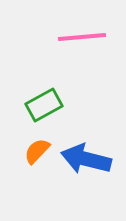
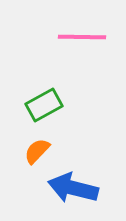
pink line: rotated 6 degrees clockwise
blue arrow: moved 13 px left, 29 px down
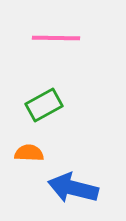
pink line: moved 26 px left, 1 px down
orange semicircle: moved 8 px left, 2 px down; rotated 48 degrees clockwise
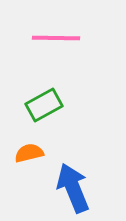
orange semicircle: rotated 16 degrees counterclockwise
blue arrow: rotated 54 degrees clockwise
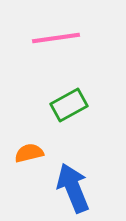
pink line: rotated 9 degrees counterclockwise
green rectangle: moved 25 px right
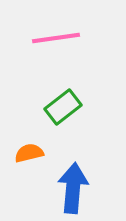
green rectangle: moved 6 px left, 2 px down; rotated 9 degrees counterclockwise
blue arrow: rotated 27 degrees clockwise
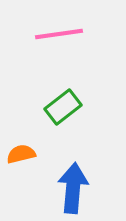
pink line: moved 3 px right, 4 px up
orange semicircle: moved 8 px left, 1 px down
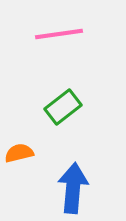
orange semicircle: moved 2 px left, 1 px up
